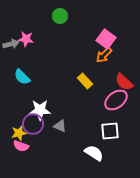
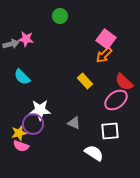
gray triangle: moved 14 px right, 3 px up
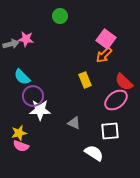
yellow rectangle: moved 1 px up; rotated 21 degrees clockwise
purple circle: moved 28 px up
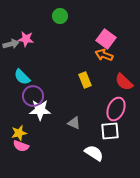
orange arrow: rotated 66 degrees clockwise
pink ellipse: moved 9 px down; rotated 30 degrees counterclockwise
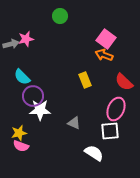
pink star: rotated 21 degrees counterclockwise
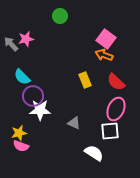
gray arrow: rotated 119 degrees counterclockwise
red semicircle: moved 8 px left
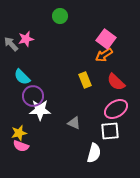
orange arrow: rotated 54 degrees counterclockwise
pink ellipse: rotated 35 degrees clockwise
white semicircle: rotated 72 degrees clockwise
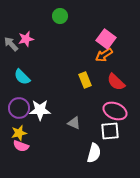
purple circle: moved 14 px left, 12 px down
pink ellipse: moved 1 px left, 2 px down; rotated 55 degrees clockwise
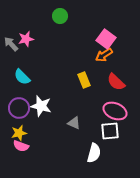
yellow rectangle: moved 1 px left
white star: moved 1 px right, 4 px up; rotated 15 degrees clockwise
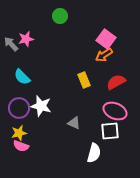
red semicircle: rotated 108 degrees clockwise
